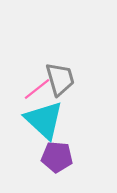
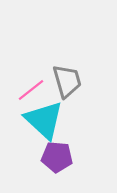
gray trapezoid: moved 7 px right, 2 px down
pink line: moved 6 px left, 1 px down
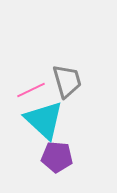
pink line: rotated 12 degrees clockwise
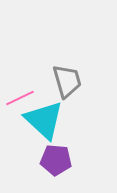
pink line: moved 11 px left, 8 px down
purple pentagon: moved 1 px left, 3 px down
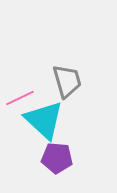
purple pentagon: moved 1 px right, 2 px up
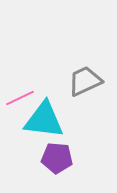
gray trapezoid: moved 18 px right; rotated 99 degrees counterclockwise
cyan triangle: rotated 36 degrees counterclockwise
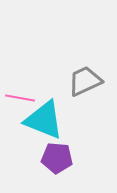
pink line: rotated 36 degrees clockwise
cyan triangle: rotated 15 degrees clockwise
